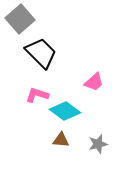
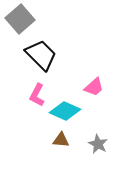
black trapezoid: moved 2 px down
pink trapezoid: moved 5 px down
pink L-shape: rotated 80 degrees counterclockwise
cyan diamond: rotated 12 degrees counterclockwise
gray star: rotated 30 degrees counterclockwise
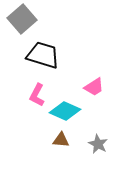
gray square: moved 2 px right
black trapezoid: moved 2 px right; rotated 28 degrees counterclockwise
pink trapezoid: rotated 10 degrees clockwise
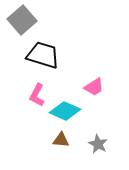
gray square: moved 1 px down
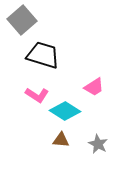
pink L-shape: rotated 85 degrees counterclockwise
cyan diamond: rotated 8 degrees clockwise
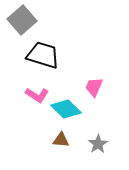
pink trapezoid: rotated 145 degrees clockwise
cyan diamond: moved 1 px right, 2 px up; rotated 12 degrees clockwise
gray star: rotated 12 degrees clockwise
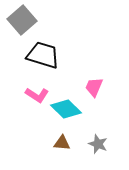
brown triangle: moved 1 px right, 3 px down
gray star: rotated 18 degrees counterclockwise
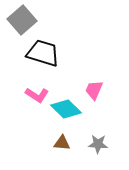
black trapezoid: moved 2 px up
pink trapezoid: moved 3 px down
gray star: rotated 18 degrees counterclockwise
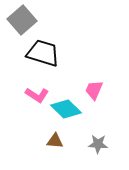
brown triangle: moved 7 px left, 2 px up
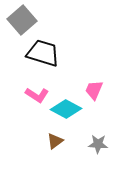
cyan diamond: rotated 16 degrees counterclockwise
brown triangle: rotated 42 degrees counterclockwise
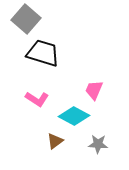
gray square: moved 4 px right, 1 px up; rotated 8 degrees counterclockwise
pink L-shape: moved 4 px down
cyan diamond: moved 8 px right, 7 px down
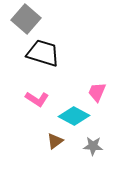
pink trapezoid: moved 3 px right, 2 px down
gray star: moved 5 px left, 2 px down
